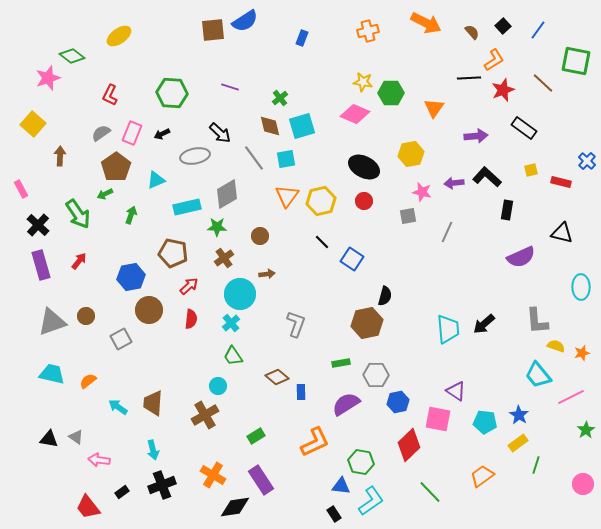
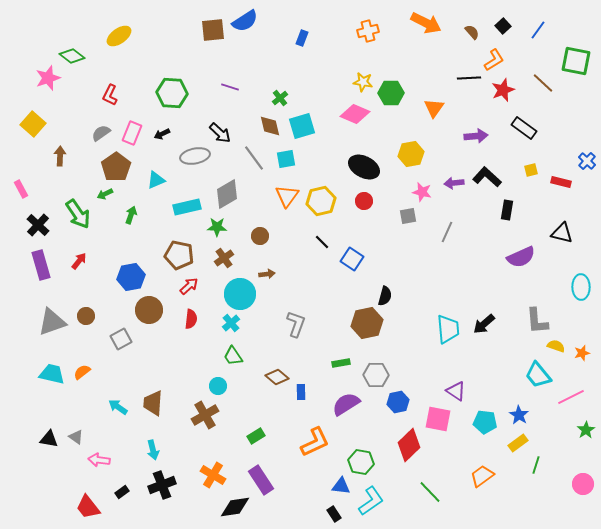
brown pentagon at (173, 253): moved 6 px right, 2 px down
orange semicircle at (88, 381): moved 6 px left, 9 px up
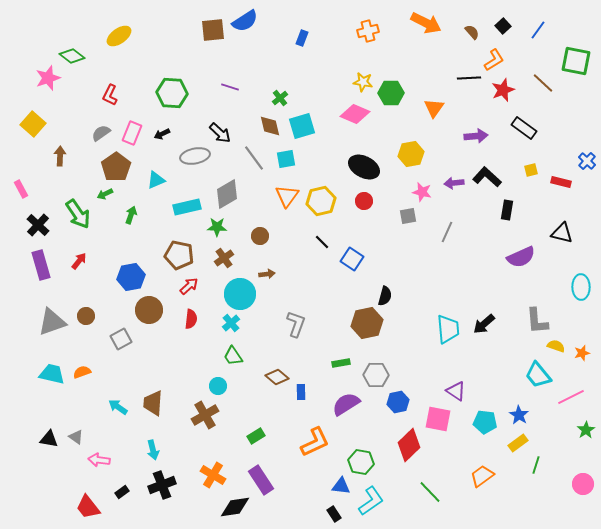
orange semicircle at (82, 372): rotated 18 degrees clockwise
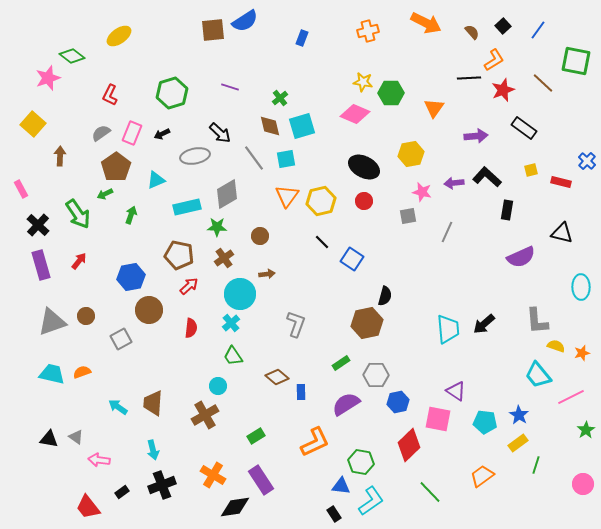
green hexagon at (172, 93): rotated 20 degrees counterclockwise
red semicircle at (191, 319): moved 9 px down
green rectangle at (341, 363): rotated 24 degrees counterclockwise
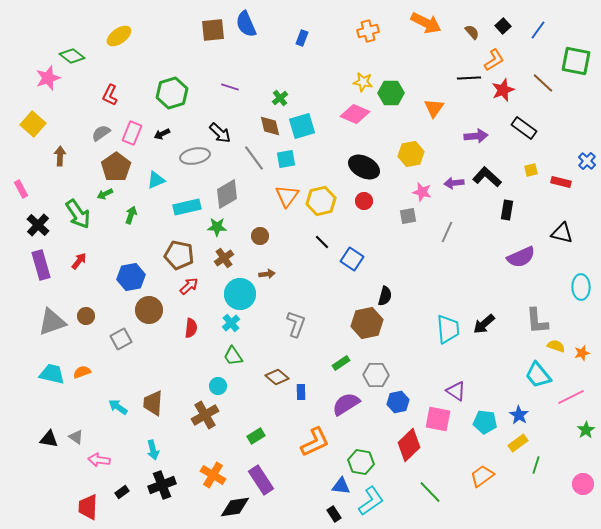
blue semicircle at (245, 21): moved 1 px right, 3 px down; rotated 100 degrees clockwise
red trapezoid at (88, 507): rotated 40 degrees clockwise
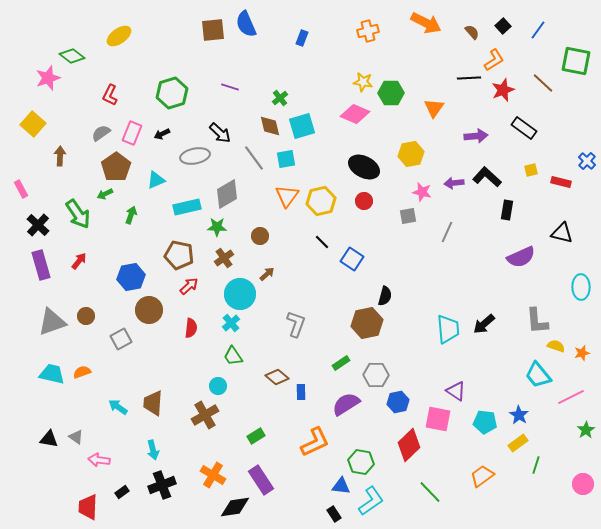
brown arrow at (267, 274): rotated 35 degrees counterclockwise
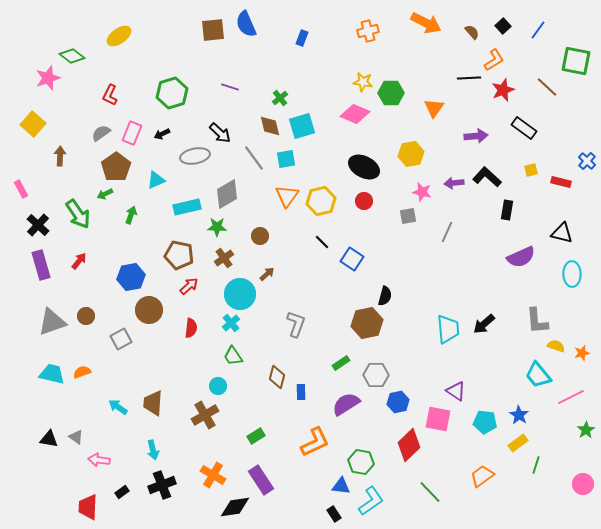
brown line at (543, 83): moved 4 px right, 4 px down
cyan ellipse at (581, 287): moved 9 px left, 13 px up
brown diamond at (277, 377): rotated 65 degrees clockwise
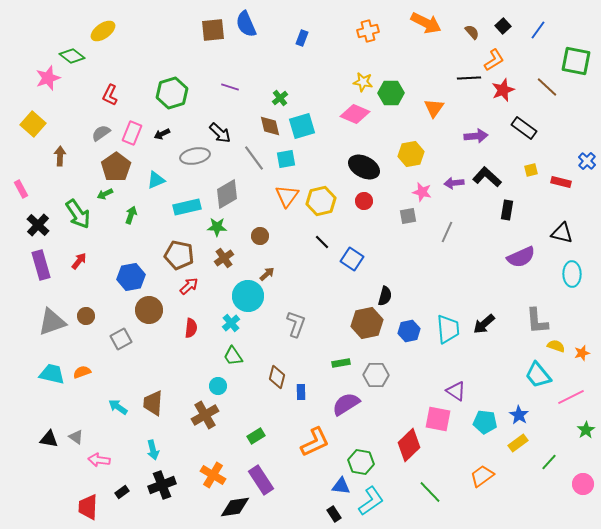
yellow ellipse at (119, 36): moved 16 px left, 5 px up
cyan circle at (240, 294): moved 8 px right, 2 px down
green rectangle at (341, 363): rotated 24 degrees clockwise
blue hexagon at (398, 402): moved 11 px right, 71 px up
green line at (536, 465): moved 13 px right, 3 px up; rotated 24 degrees clockwise
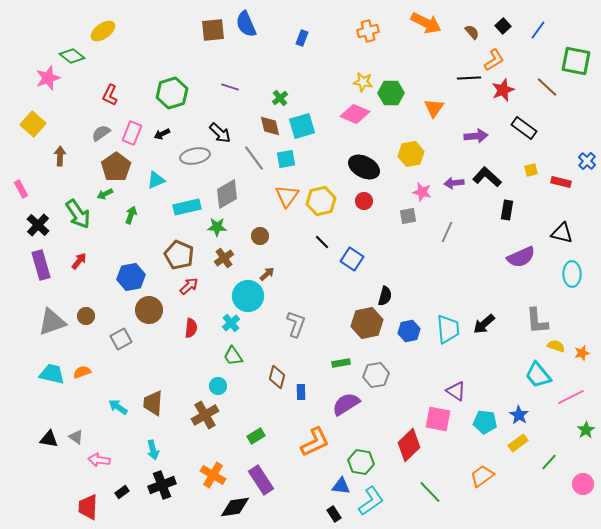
brown pentagon at (179, 255): rotated 12 degrees clockwise
gray hexagon at (376, 375): rotated 10 degrees counterclockwise
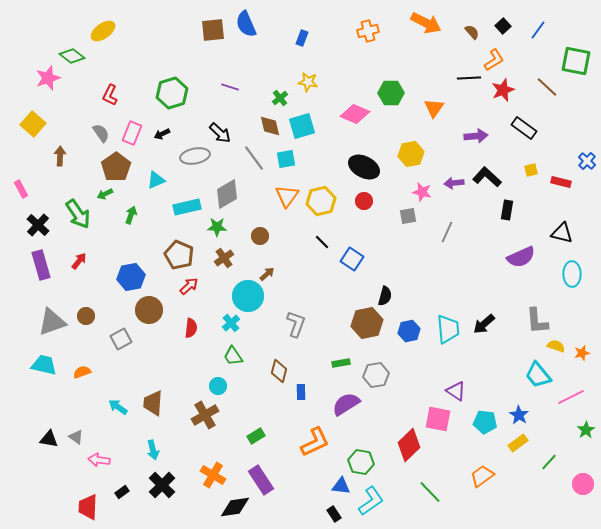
yellow star at (363, 82): moved 55 px left
gray semicircle at (101, 133): rotated 90 degrees clockwise
cyan trapezoid at (52, 374): moved 8 px left, 9 px up
brown diamond at (277, 377): moved 2 px right, 6 px up
black cross at (162, 485): rotated 24 degrees counterclockwise
